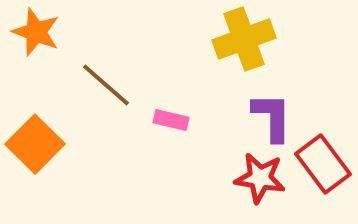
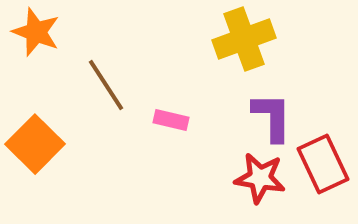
brown line: rotated 16 degrees clockwise
red rectangle: rotated 12 degrees clockwise
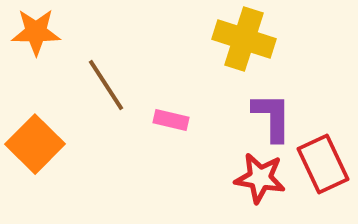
orange star: rotated 21 degrees counterclockwise
yellow cross: rotated 38 degrees clockwise
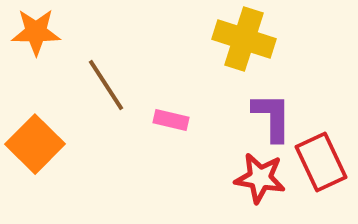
red rectangle: moved 2 px left, 2 px up
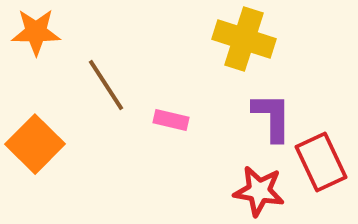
red star: moved 1 px left, 13 px down
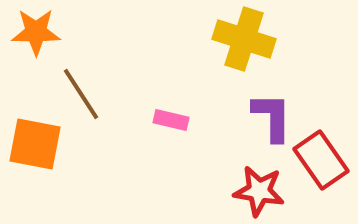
brown line: moved 25 px left, 9 px down
orange square: rotated 34 degrees counterclockwise
red rectangle: moved 2 px up; rotated 10 degrees counterclockwise
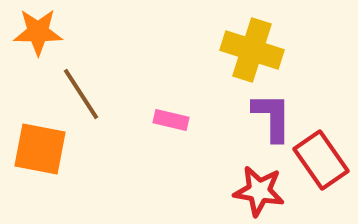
orange star: moved 2 px right
yellow cross: moved 8 px right, 11 px down
orange square: moved 5 px right, 5 px down
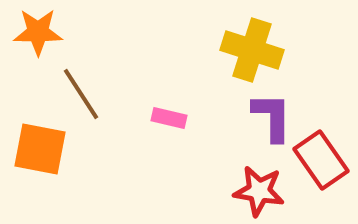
pink rectangle: moved 2 px left, 2 px up
